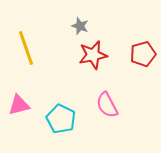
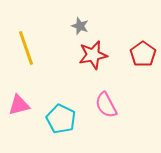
red pentagon: rotated 20 degrees counterclockwise
pink semicircle: moved 1 px left
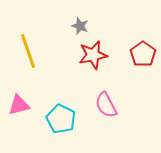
yellow line: moved 2 px right, 3 px down
